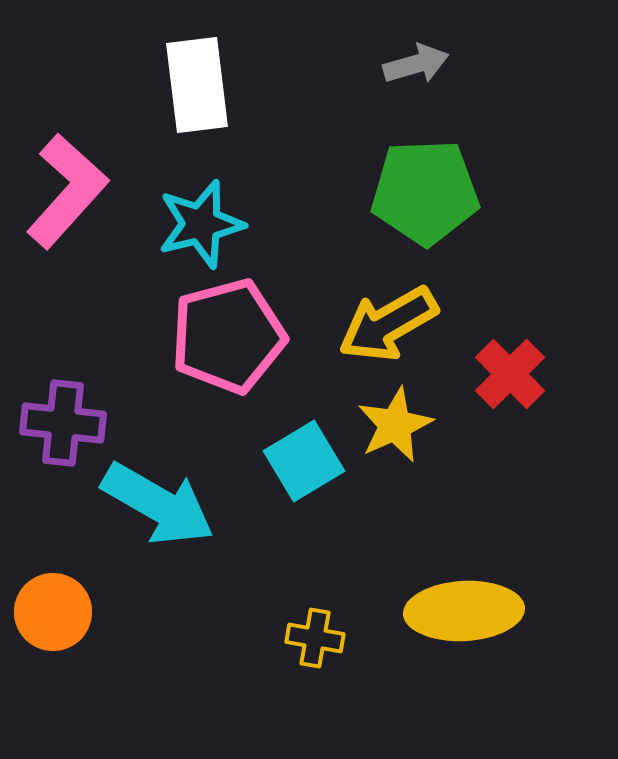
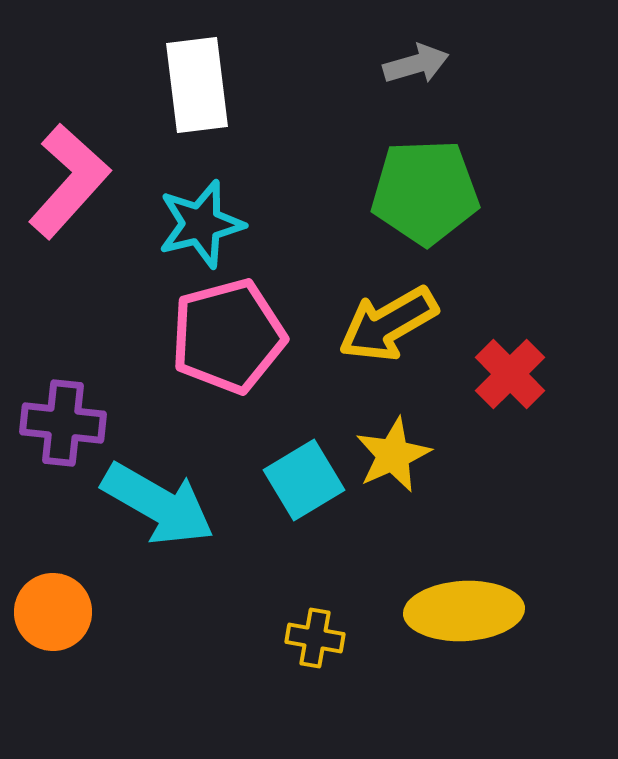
pink L-shape: moved 2 px right, 10 px up
yellow star: moved 2 px left, 30 px down
cyan square: moved 19 px down
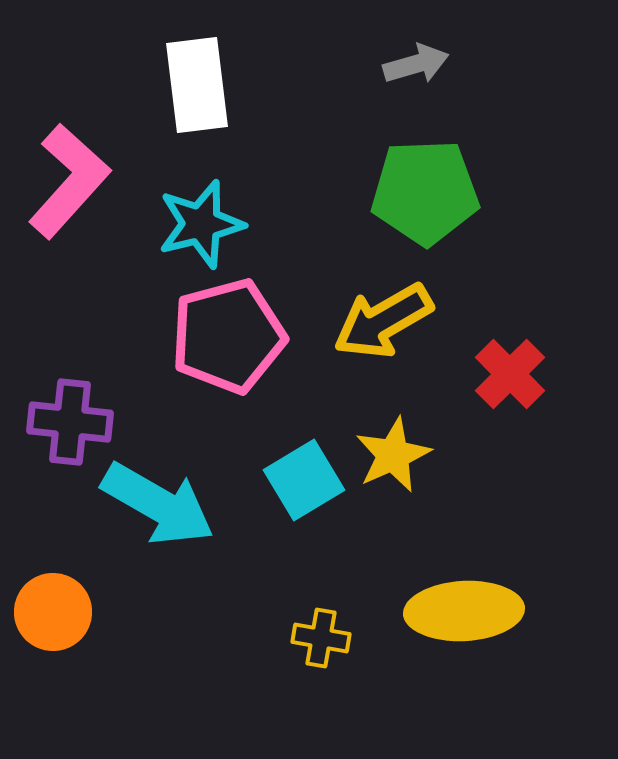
yellow arrow: moved 5 px left, 3 px up
purple cross: moved 7 px right, 1 px up
yellow cross: moved 6 px right
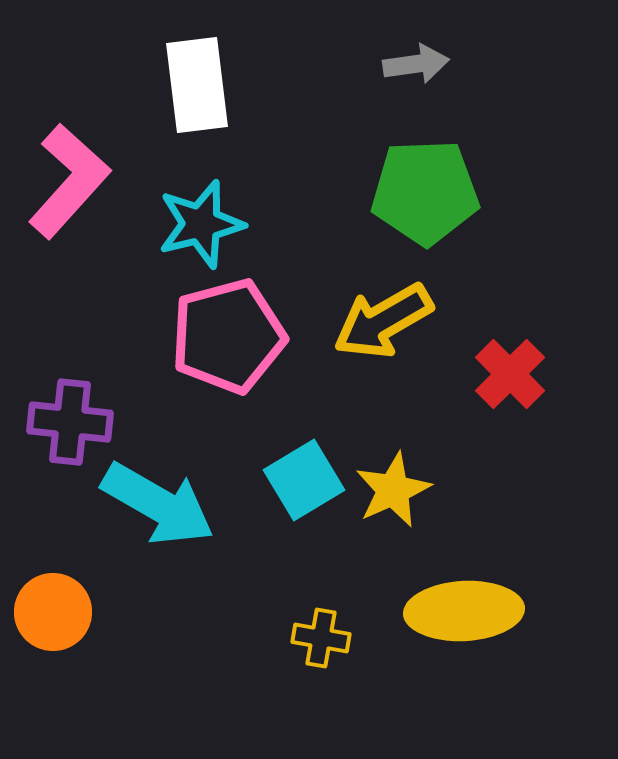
gray arrow: rotated 8 degrees clockwise
yellow star: moved 35 px down
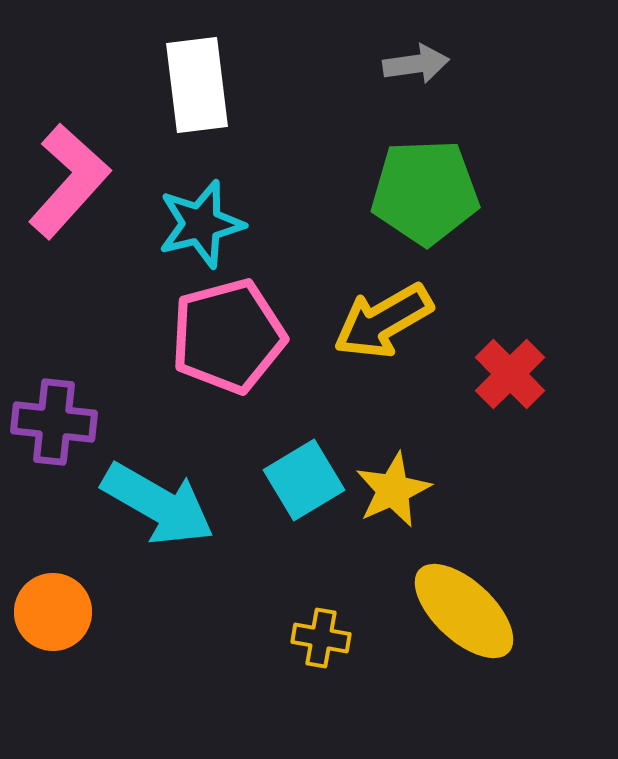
purple cross: moved 16 px left
yellow ellipse: rotated 46 degrees clockwise
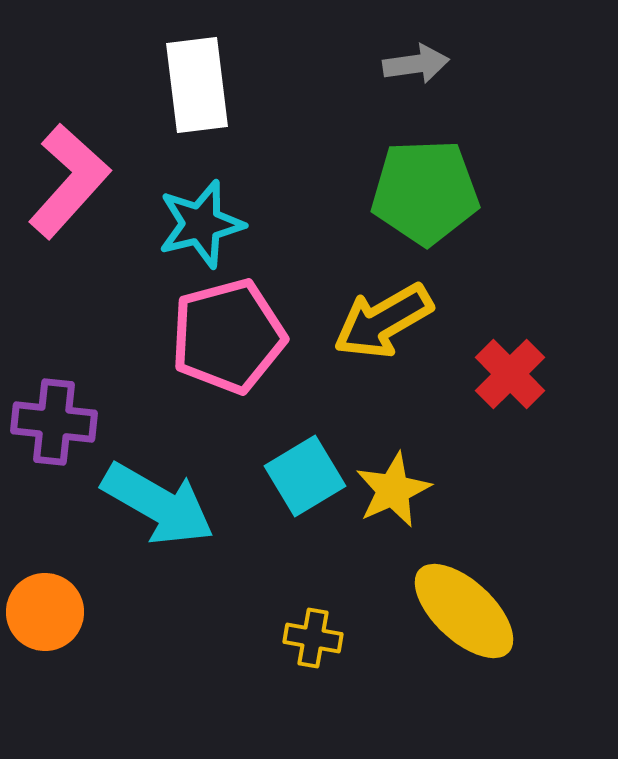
cyan square: moved 1 px right, 4 px up
orange circle: moved 8 px left
yellow cross: moved 8 px left
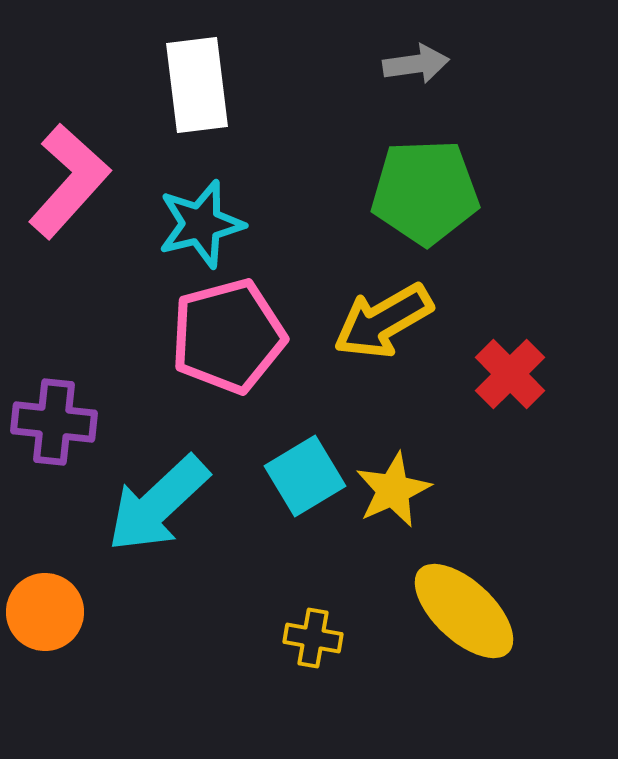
cyan arrow: rotated 107 degrees clockwise
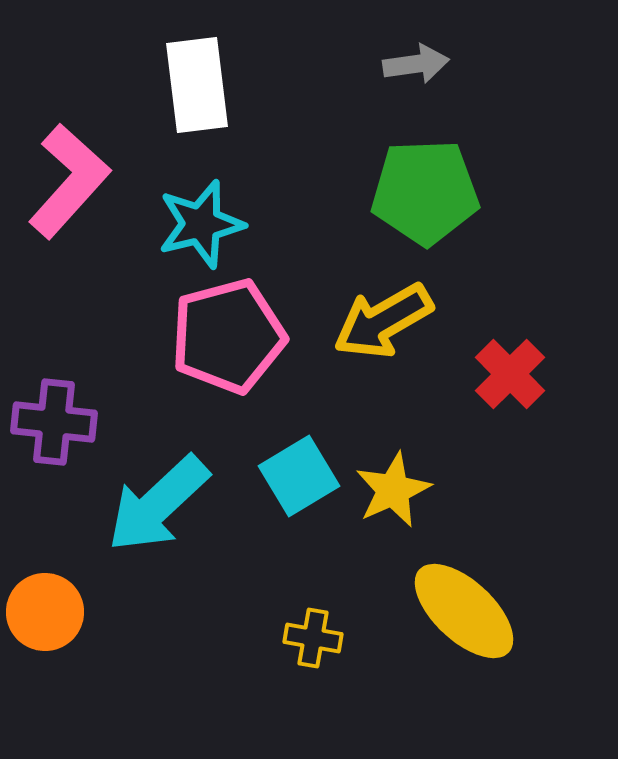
cyan square: moved 6 px left
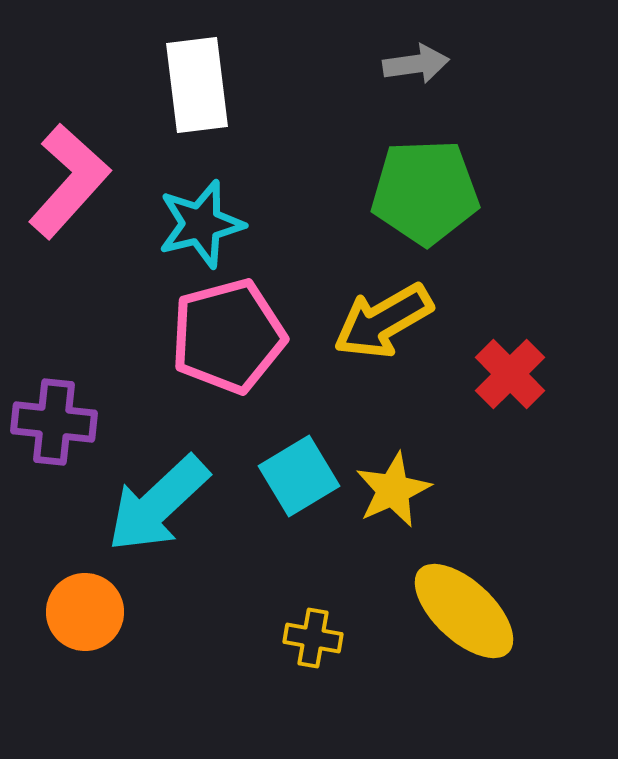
orange circle: moved 40 px right
